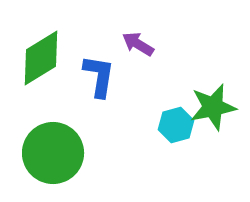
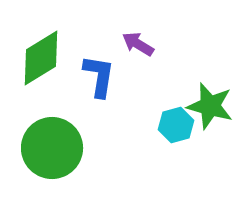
green star: moved 3 px left, 1 px up; rotated 27 degrees clockwise
green circle: moved 1 px left, 5 px up
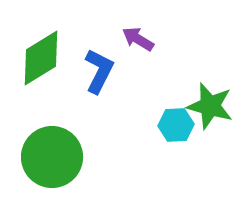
purple arrow: moved 5 px up
blue L-shape: moved 5 px up; rotated 18 degrees clockwise
cyan hexagon: rotated 12 degrees clockwise
green circle: moved 9 px down
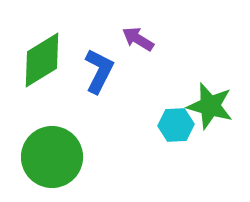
green diamond: moved 1 px right, 2 px down
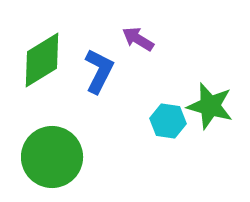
cyan hexagon: moved 8 px left, 4 px up; rotated 12 degrees clockwise
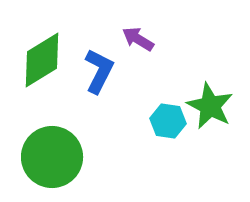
green star: rotated 12 degrees clockwise
